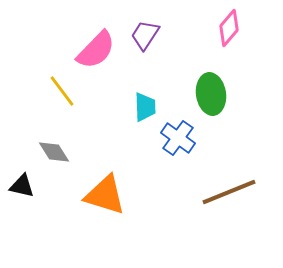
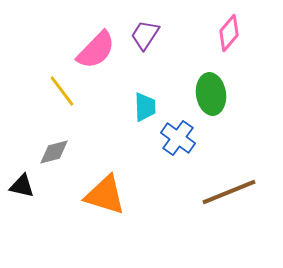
pink diamond: moved 5 px down
gray diamond: rotated 72 degrees counterclockwise
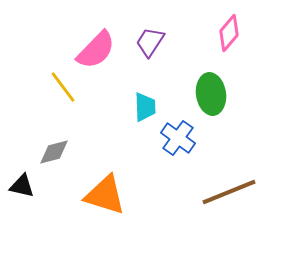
purple trapezoid: moved 5 px right, 7 px down
yellow line: moved 1 px right, 4 px up
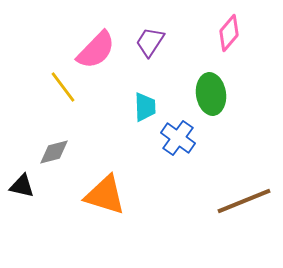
brown line: moved 15 px right, 9 px down
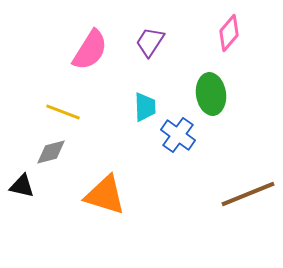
pink semicircle: moved 6 px left; rotated 12 degrees counterclockwise
yellow line: moved 25 px down; rotated 32 degrees counterclockwise
blue cross: moved 3 px up
gray diamond: moved 3 px left
brown line: moved 4 px right, 7 px up
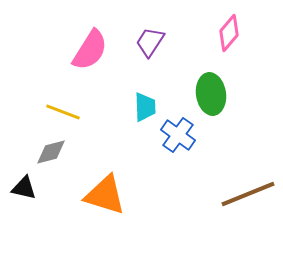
black triangle: moved 2 px right, 2 px down
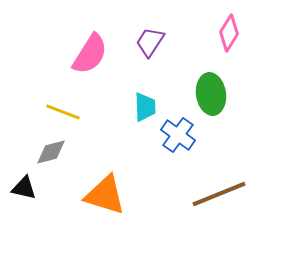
pink diamond: rotated 9 degrees counterclockwise
pink semicircle: moved 4 px down
brown line: moved 29 px left
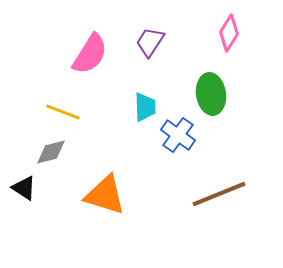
black triangle: rotated 20 degrees clockwise
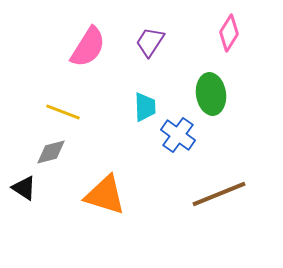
pink semicircle: moved 2 px left, 7 px up
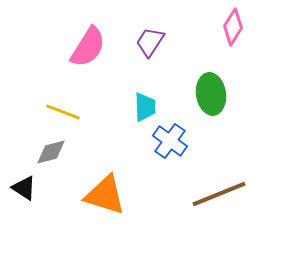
pink diamond: moved 4 px right, 6 px up
blue cross: moved 8 px left, 6 px down
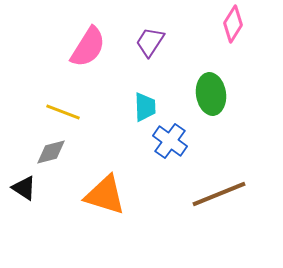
pink diamond: moved 3 px up
